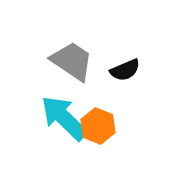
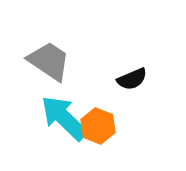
gray trapezoid: moved 23 px left
black semicircle: moved 7 px right, 9 px down
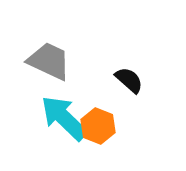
gray trapezoid: rotated 9 degrees counterclockwise
black semicircle: moved 3 px left, 1 px down; rotated 116 degrees counterclockwise
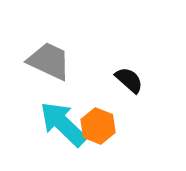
cyan arrow: moved 1 px left, 6 px down
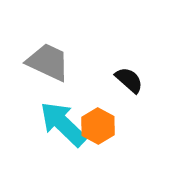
gray trapezoid: moved 1 px left, 1 px down
orange hexagon: rotated 8 degrees clockwise
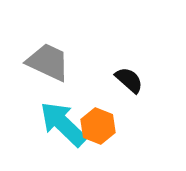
orange hexagon: rotated 8 degrees counterclockwise
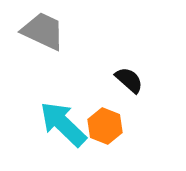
gray trapezoid: moved 5 px left, 31 px up
orange hexagon: moved 7 px right
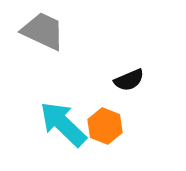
black semicircle: rotated 116 degrees clockwise
